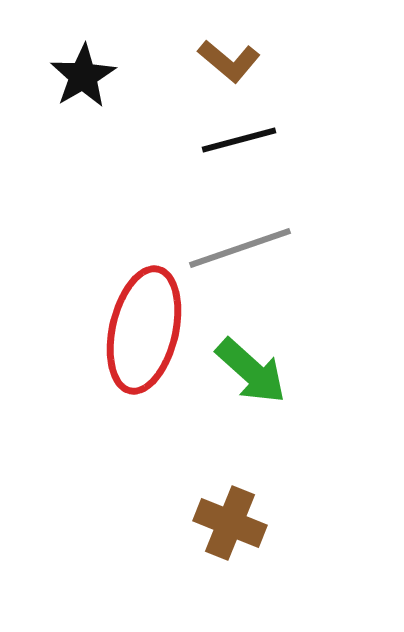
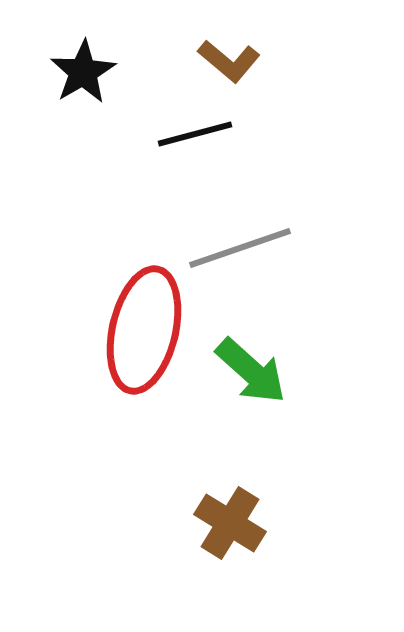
black star: moved 4 px up
black line: moved 44 px left, 6 px up
brown cross: rotated 10 degrees clockwise
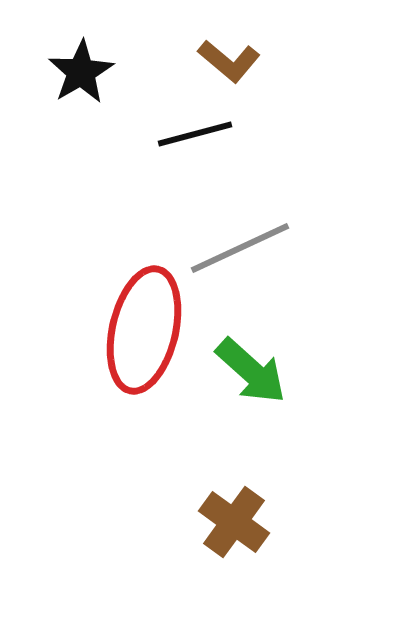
black star: moved 2 px left
gray line: rotated 6 degrees counterclockwise
brown cross: moved 4 px right, 1 px up; rotated 4 degrees clockwise
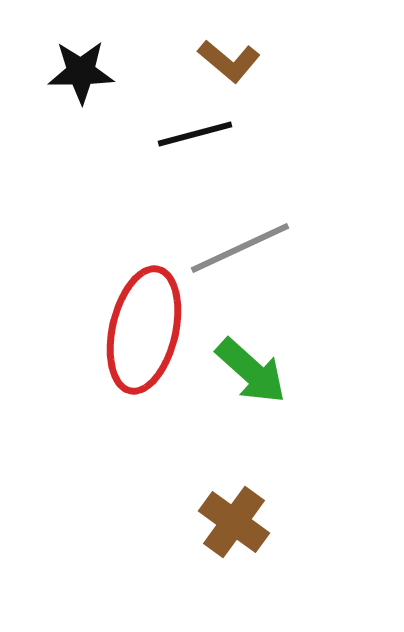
black star: rotated 30 degrees clockwise
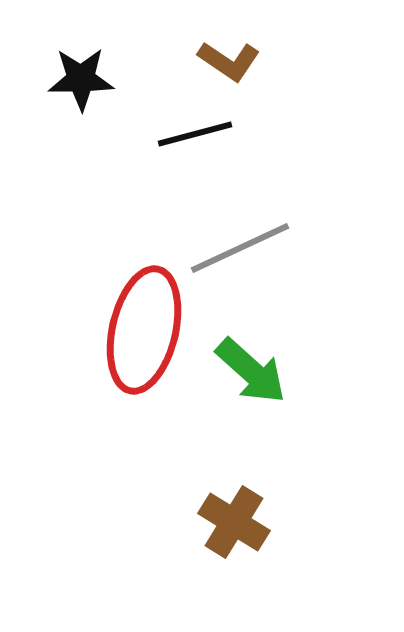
brown L-shape: rotated 6 degrees counterclockwise
black star: moved 7 px down
brown cross: rotated 4 degrees counterclockwise
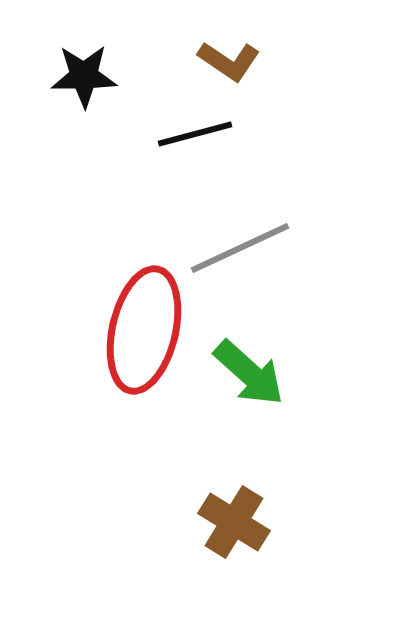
black star: moved 3 px right, 3 px up
green arrow: moved 2 px left, 2 px down
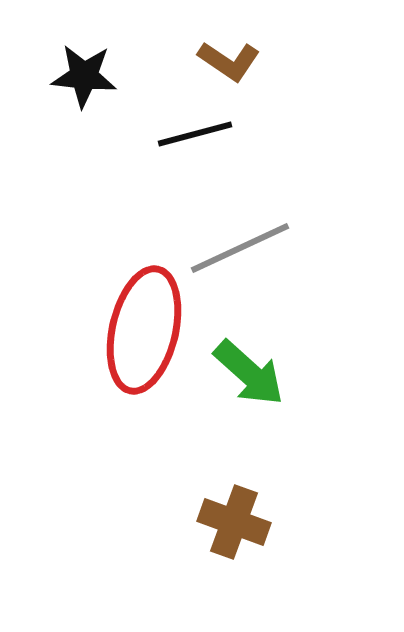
black star: rotated 6 degrees clockwise
brown cross: rotated 12 degrees counterclockwise
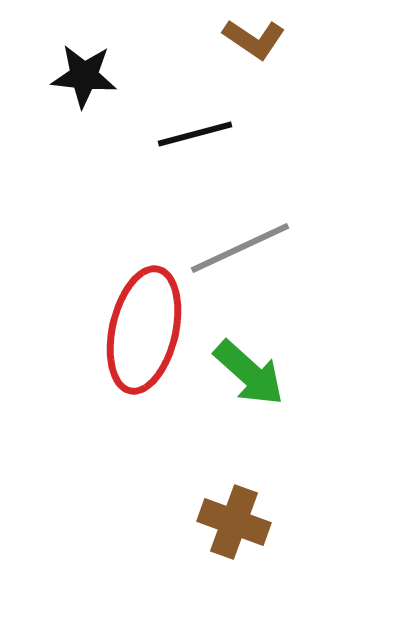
brown L-shape: moved 25 px right, 22 px up
